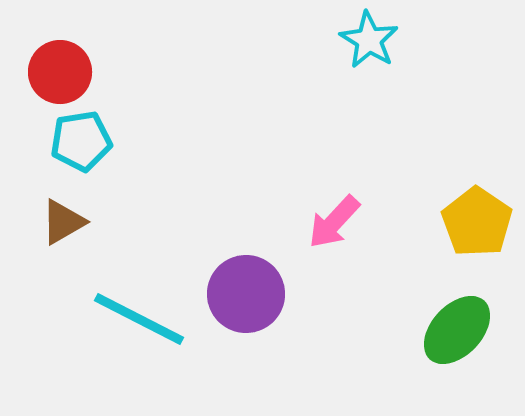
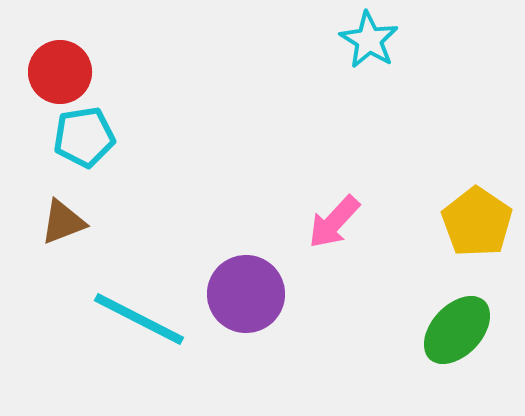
cyan pentagon: moved 3 px right, 4 px up
brown triangle: rotated 9 degrees clockwise
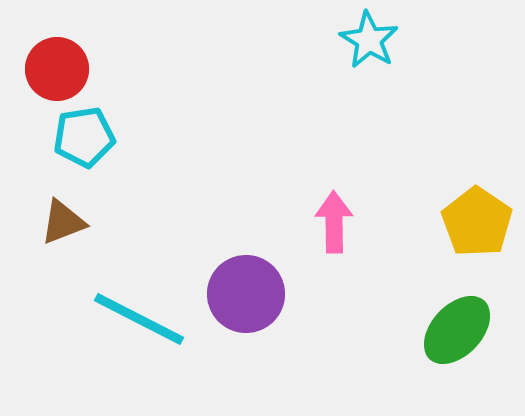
red circle: moved 3 px left, 3 px up
pink arrow: rotated 136 degrees clockwise
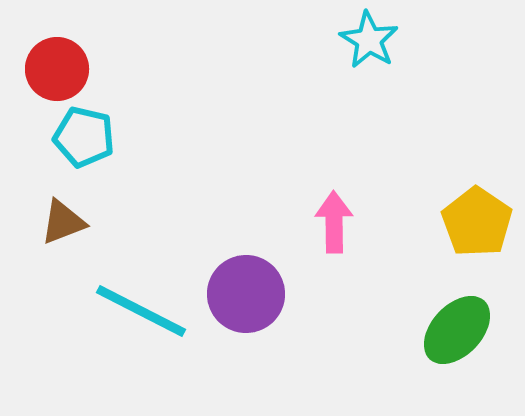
cyan pentagon: rotated 22 degrees clockwise
cyan line: moved 2 px right, 8 px up
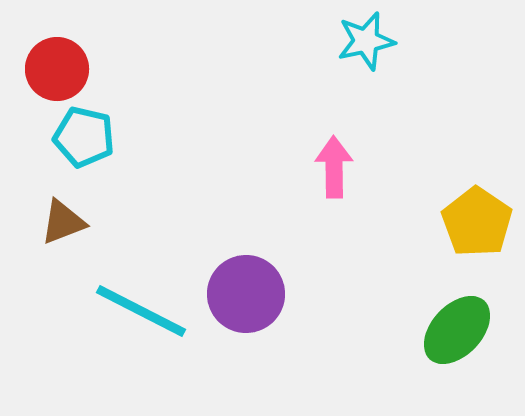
cyan star: moved 3 px left, 1 px down; rotated 28 degrees clockwise
pink arrow: moved 55 px up
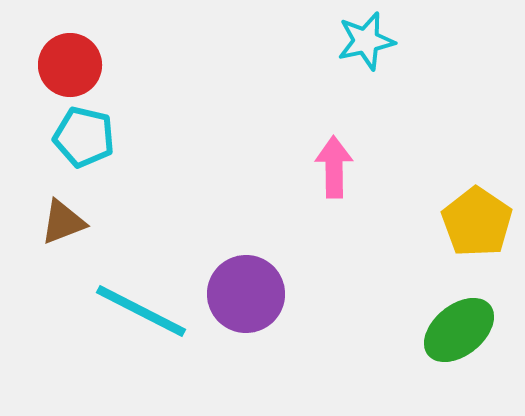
red circle: moved 13 px right, 4 px up
green ellipse: moved 2 px right; rotated 8 degrees clockwise
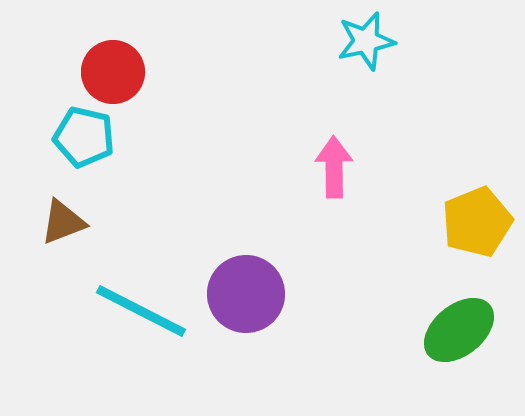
red circle: moved 43 px right, 7 px down
yellow pentagon: rotated 16 degrees clockwise
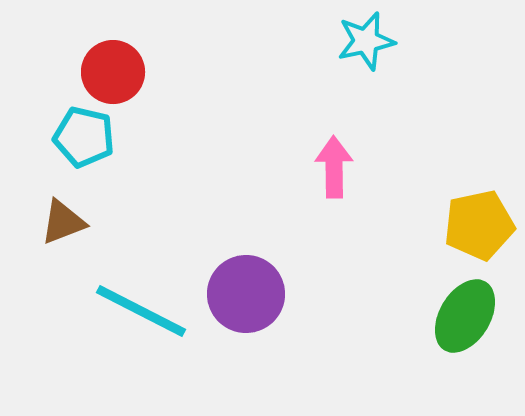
yellow pentagon: moved 2 px right, 3 px down; rotated 10 degrees clockwise
green ellipse: moved 6 px right, 14 px up; rotated 20 degrees counterclockwise
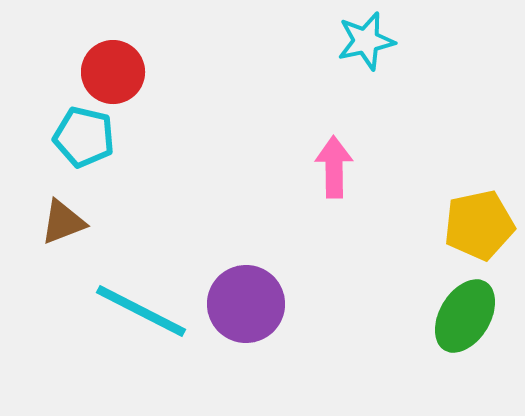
purple circle: moved 10 px down
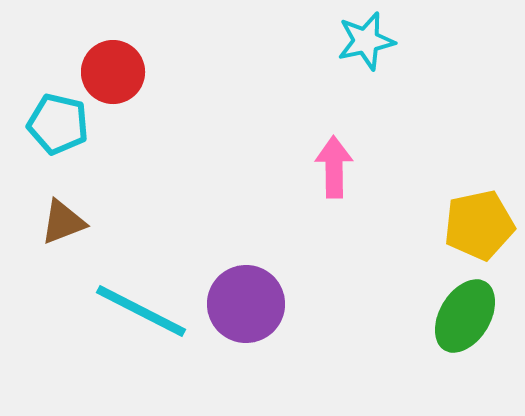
cyan pentagon: moved 26 px left, 13 px up
